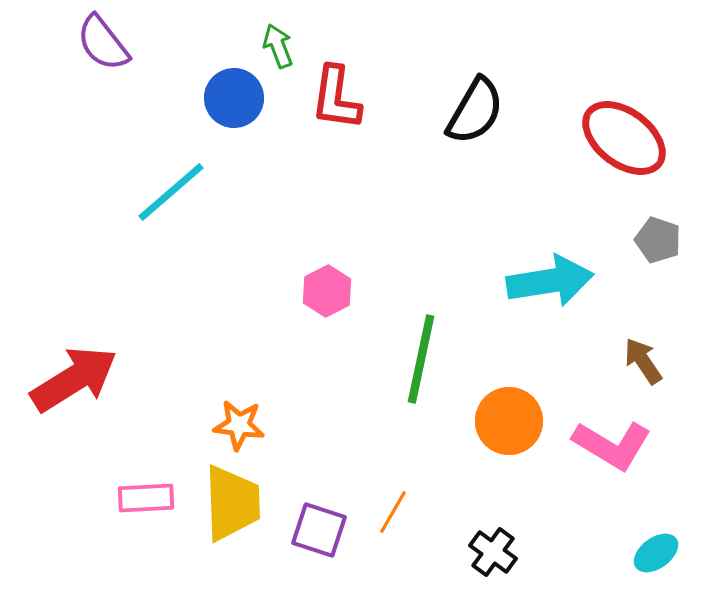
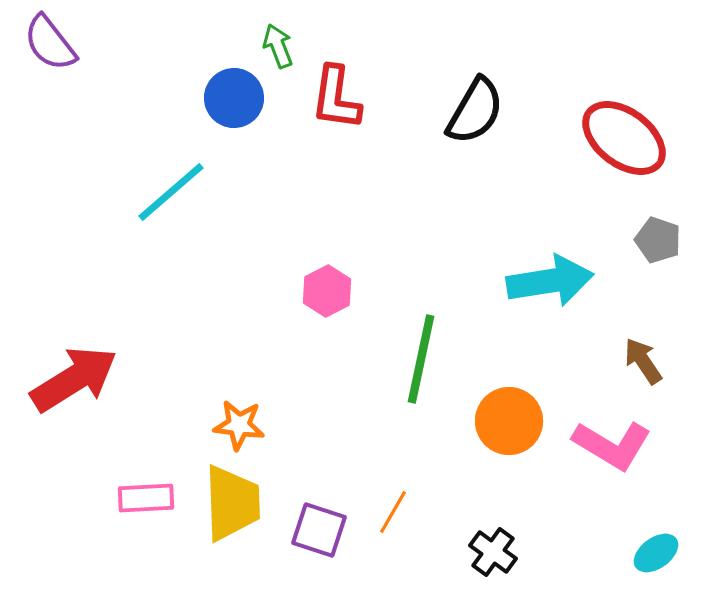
purple semicircle: moved 53 px left
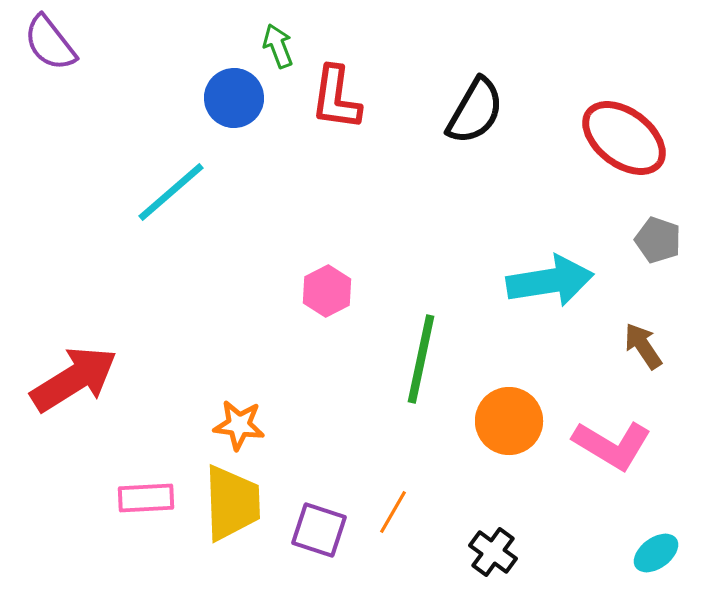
brown arrow: moved 15 px up
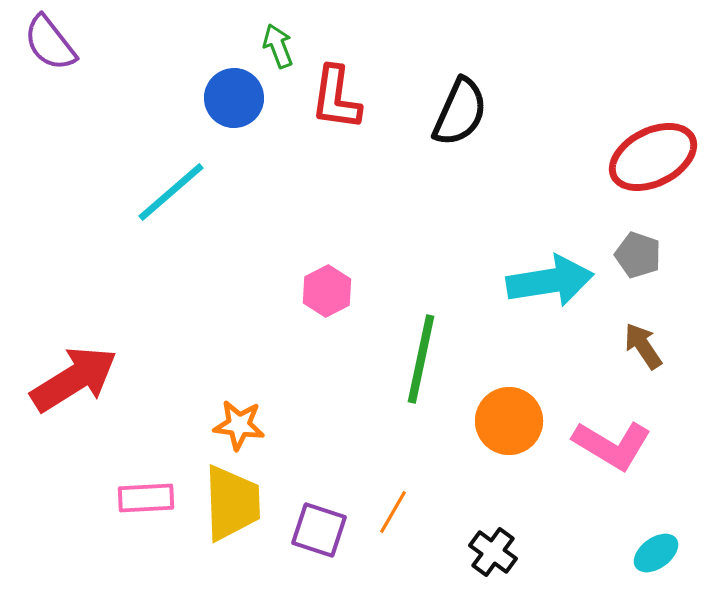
black semicircle: moved 15 px left, 1 px down; rotated 6 degrees counterclockwise
red ellipse: moved 29 px right, 19 px down; rotated 64 degrees counterclockwise
gray pentagon: moved 20 px left, 15 px down
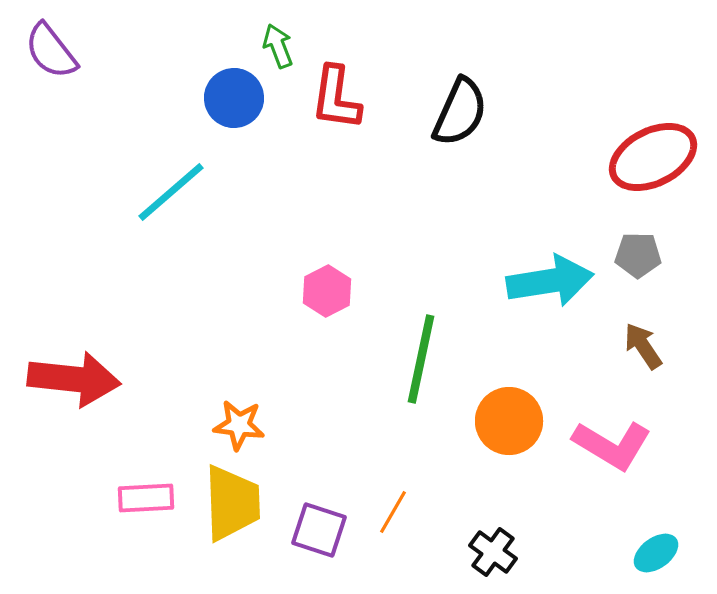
purple semicircle: moved 1 px right, 8 px down
gray pentagon: rotated 18 degrees counterclockwise
red arrow: rotated 38 degrees clockwise
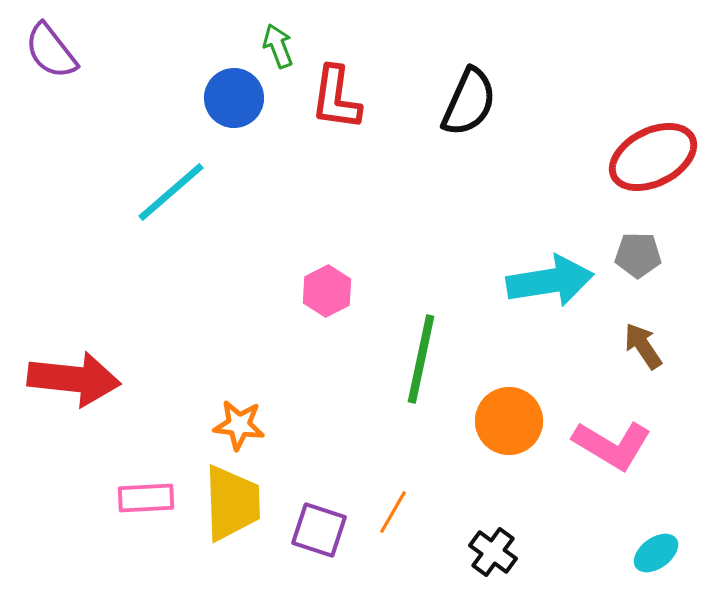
black semicircle: moved 9 px right, 10 px up
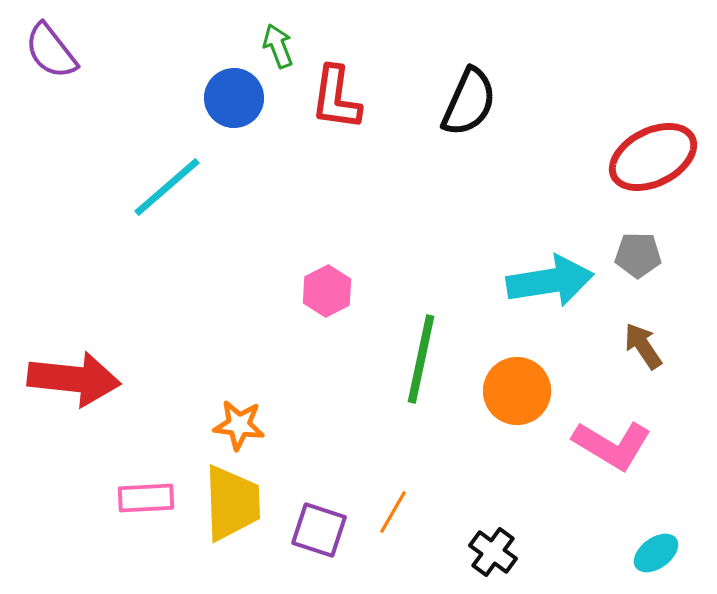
cyan line: moved 4 px left, 5 px up
orange circle: moved 8 px right, 30 px up
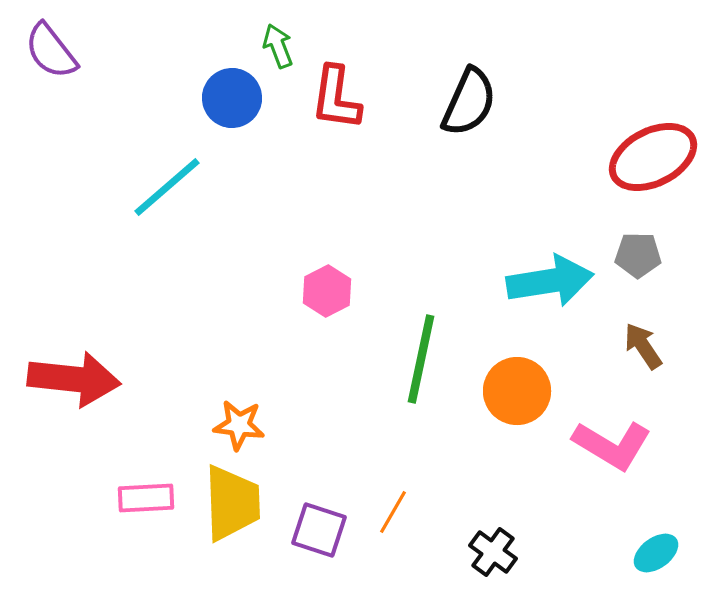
blue circle: moved 2 px left
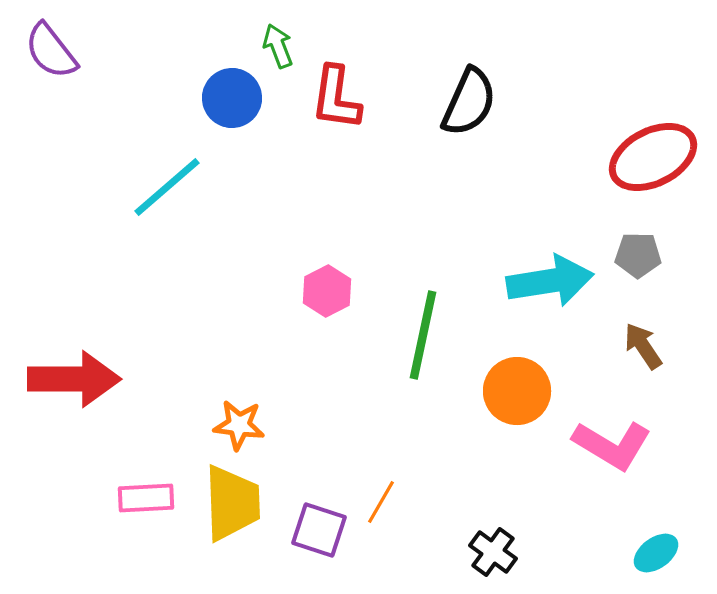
green line: moved 2 px right, 24 px up
red arrow: rotated 6 degrees counterclockwise
orange line: moved 12 px left, 10 px up
